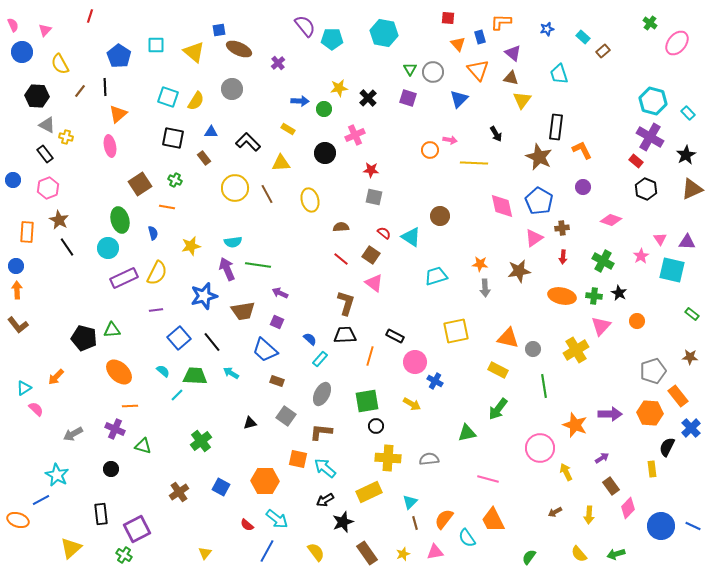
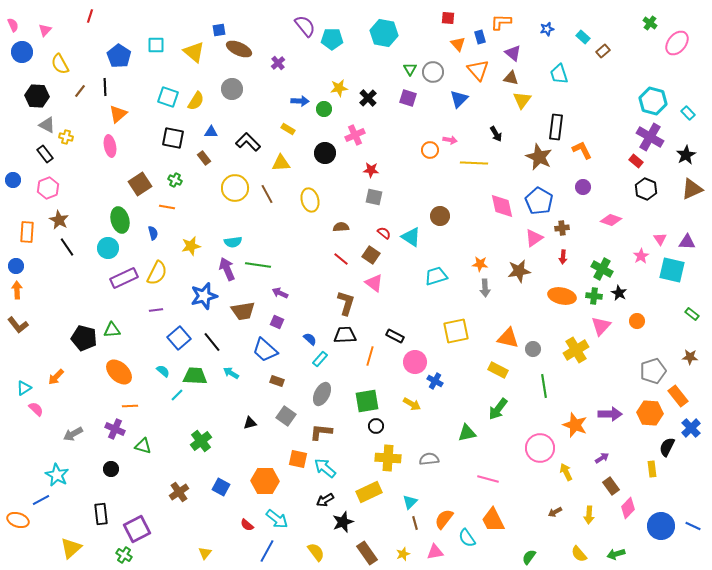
green cross at (603, 261): moved 1 px left, 8 px down
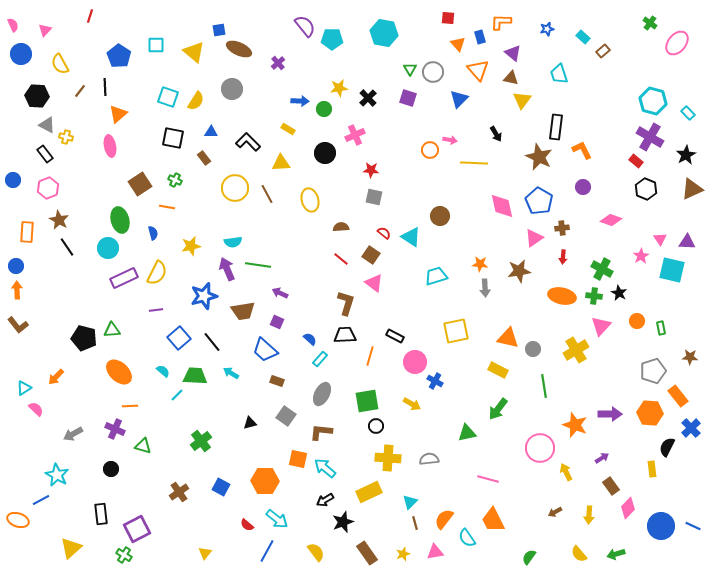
blue circle at (22, 52): moved 1 px left, 2 px down
green rectangle at (692, 314): moved 31 px left, 14 px down; rotated 40 degrees clockwise
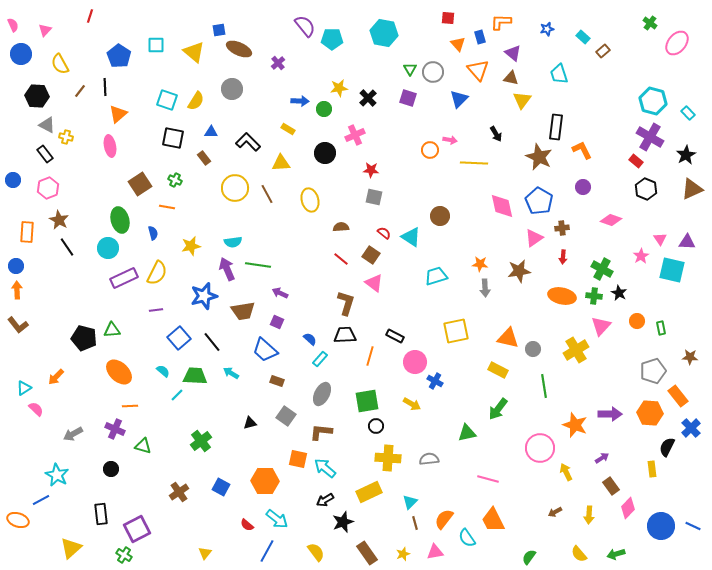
cyan square at (168, 97): moved 1 px left, 3 px down
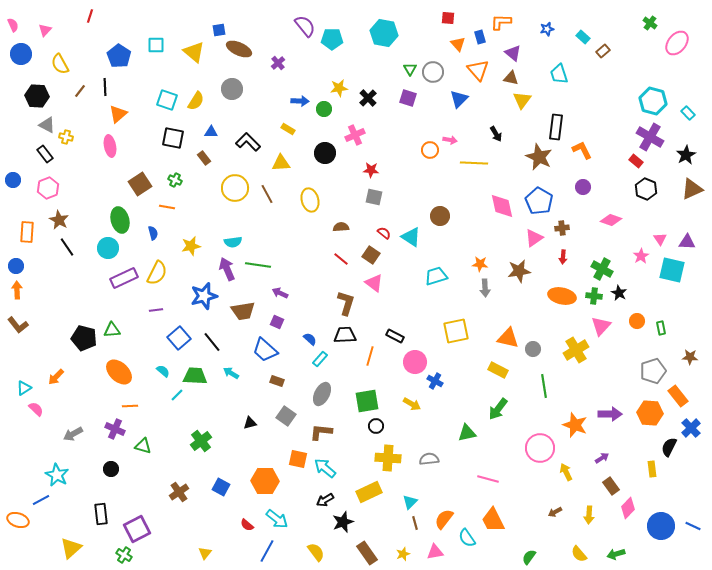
black semicircle at (667, 447): moved 2 px right
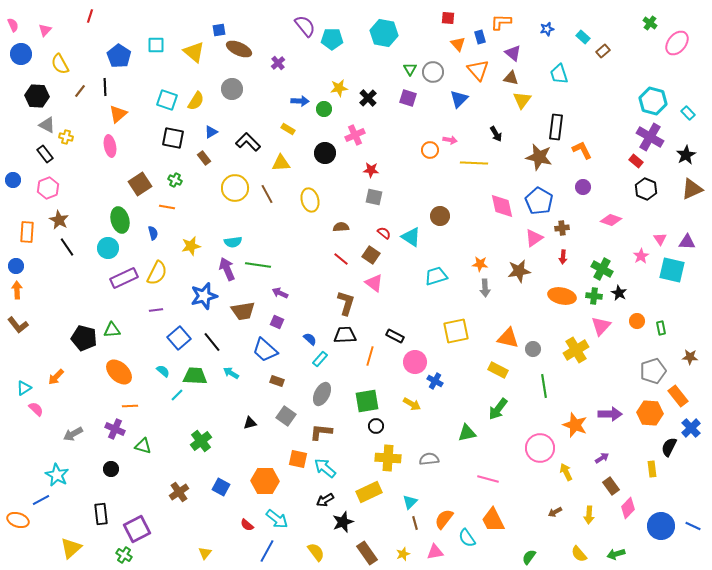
blue triangle at (211, 132): rotated 32 degrees counterclockwise
brown star at (539, 157): rotated 12 degrees counterclockwise
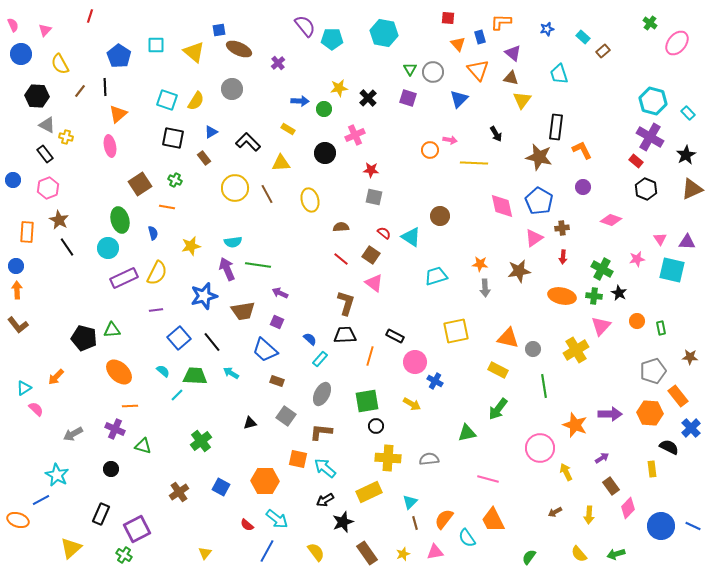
pink star at (641, 256): moved 4 px left, 3 px down; rotated 21 degrees clockwise
black semicircle at (669, 447): rotated 90 degrees clockwise
black rectangle at (101, 514): rotated 30 degrees clockwise
